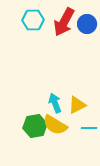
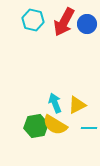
cyan hexagon: rotated 15 degrees clockwise
green hexagon: moved 1 px right
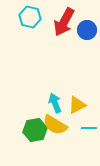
cyan hexagon: moved 3 px left, 3 px up
blue circle: moved 6 px down
green hexagon: moved 1 px left, 4 px down
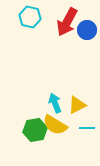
red arrow: moved 3 px right
cyan line: moved 2 px left
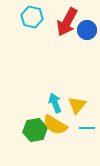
cyan hexagon: moved 2 px right
yellow triangle: rotated 24 degrees counterclockwise
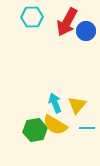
cyan hexagon: rotated 15 degrees counterclockwise
blue circle: moved 1 px left, 1 px down
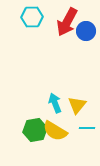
yellow semicircle: moved 6 px down
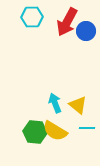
yellow triangle: moved 1 px right; rotated 30 degrees counterclockwise
green hexagon: moved 2 px down; rotated 15 degrees clockwise
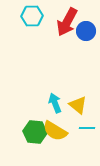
cyan hexagon: moved 1 px up
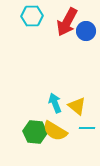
yellow triangle: moved 1 px left, 1 px down
